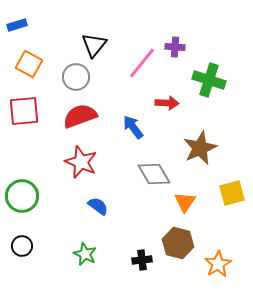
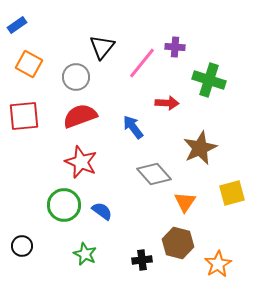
blue rectangle: rotated 18 degrees counterclockwise
black triangle: moved 8 px right, 2 px down
red square: moved 5 px down
gray diamond: rotated 12 degrees counterclockwise
green circle: moved 42 px right, 9 px down
blue semicircle: moved 4 px right, 5 px down
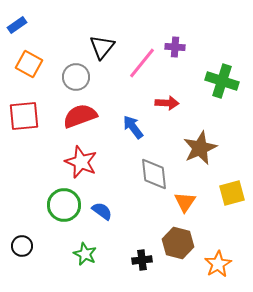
green cross: moved 13 px right, 1 px down
gray diamond: rotated 36 degrees clockwise
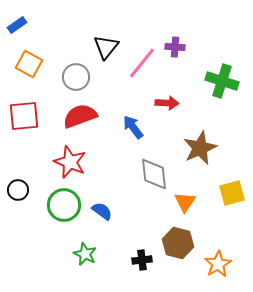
black triangle: moved 4 px right
red star: moved 11 px left
black circle: moved 4 px left, 56 px up
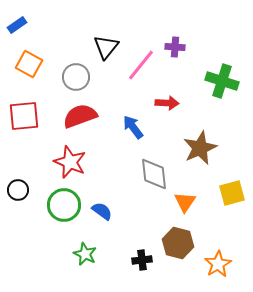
pink line: moved 1 px left, 2 px down
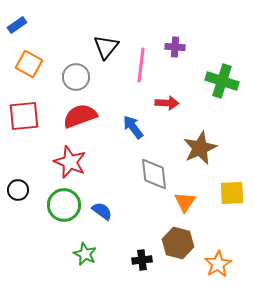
pink line: rotated 32 degrees counterclockwise
yellow square: rotated 12 degrees clockwise
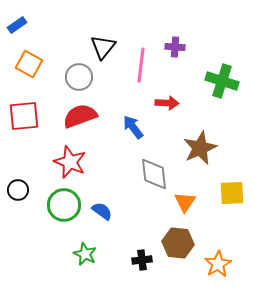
black triangle: moved 3 px left
gray circle: moved 3 px right
brown hexagon: rotated 8 degrees counterclockwise
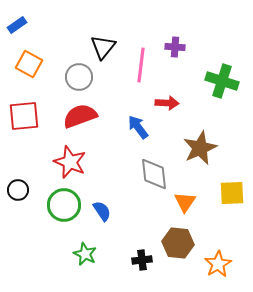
blue arrow: moved 5 px right
blue semicircle: rotated 20 degrees clockwise
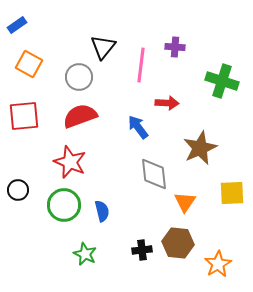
blue semicircle: rotated 20 degrees clockwise
black cross: moved 10 px up
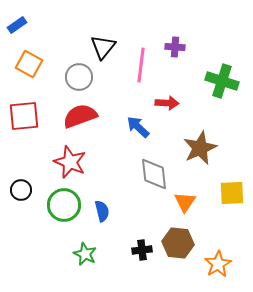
blue arrow: rotated 10 degrees counterclockwise
black circle: moved 3 px right
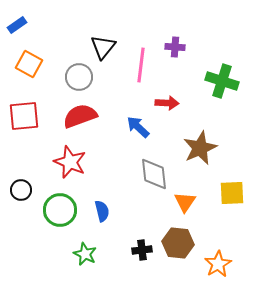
green circle: moved 4 px left, 5 px down
